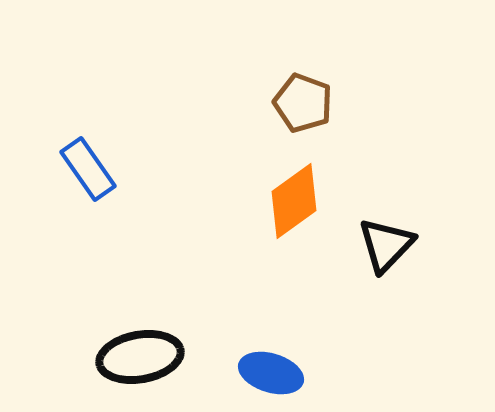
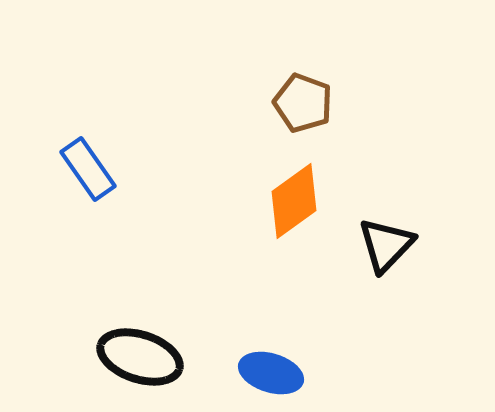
black ellipse: rotated 28 degrees clockwise
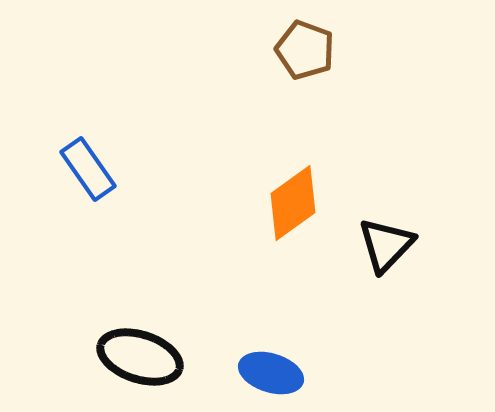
brown pentagon: moved 2 px right, 53 px up
orange diamond: moved 1 px left, 2 px down
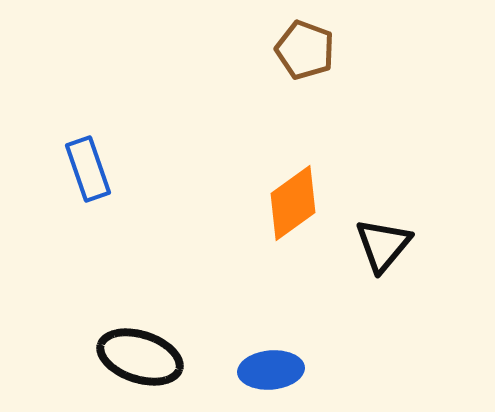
blue rectangle: rotated 16 degrees clockwise
black triangle: moved 3 px left; rotated 4 degrees counterclockwise
blue ellipse: moved 3 px up; rotated 22 degrees counterclockwise
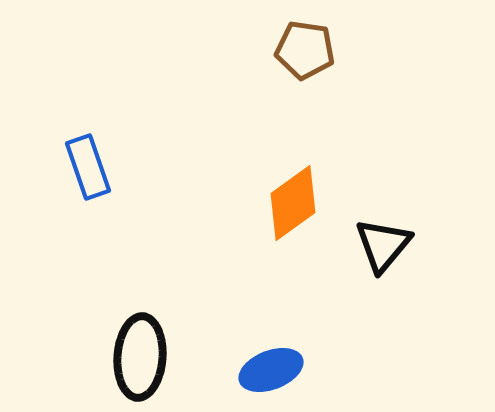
brown pentagon: rotated 12 degrees counterclockwise
blue rectangle: moved 2 px up
black ellipse: rotated 76 degrees clockwise
blue ellipse: rotated 16 degrees counterclockwise
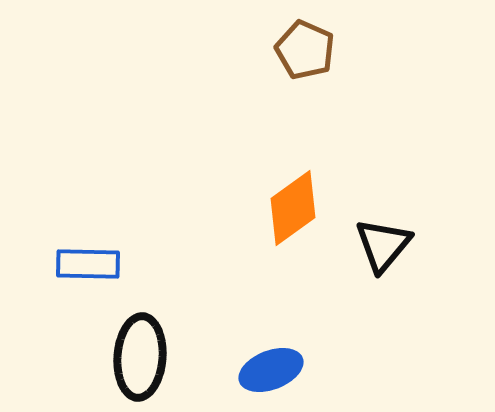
brown pentagon: rotated 16 degrees clockwise
blue rectangle: moved 97 px down; rotated 70 degrees counterclockwise
orange diamond: moved 5 px down
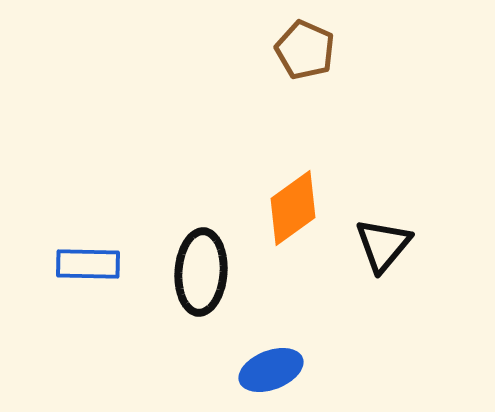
black ellipse: moved 61 px right, 85 px up
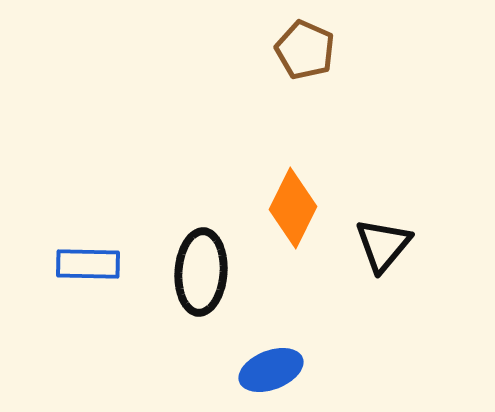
orange diamond: rotated 28 degrees counterclockwise
